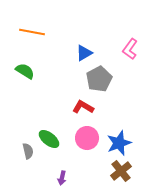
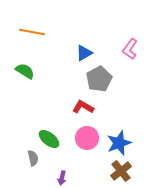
gray semicircle: moved 5 px right, 7 px down
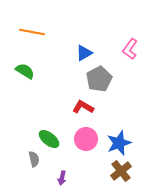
pink circle: moved 1 px left, 1 px down
gray semicircle: moved 1 px right, 1 px down
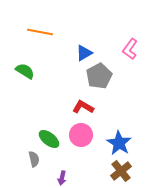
orange line: moved 8 px right
gray pentagon: moved 3 px up
pink circle: moved 5 px left, 4 px up
blue star: rotated 20 degrees counterclockwise
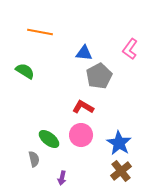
blue triangle: rotated 36 degrees clockwise
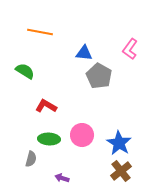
gray pentagon: rotated 15 degrees counterclockwise
red L-shape: moved 37 px left, 1 px up
pink circle: moved 1 px right
green ellipse: rotated 35 degrees counterclockwise
gray semicircle: moved 3 px left; rotated 28 degrees clockwise
purple arrow: rotated 96 degrees clockwise
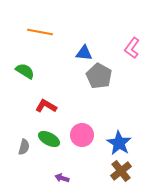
pink L-shape: moved 2 px right, 1 px up
green ellipse: rotated 25 degrees clockwise
gray semicircle: moved 7 px left, 12 px up
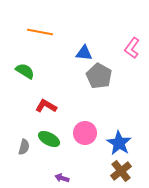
pink circle: moved 3 px right, 2 px up
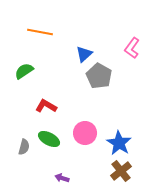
blue triangle: moved 1 px down; rotated 48 degrees counterclockwise
green semicircle: moved 1 px left; rotated 66 degrees counterclockwise
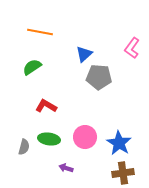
green semicircle: moved 8 px right, 4 px up
gray pentagon: moved 1 px down; rotated 25 degrees counterclockwise
pink circle: moved 4 px down
green ellipse: rotated 20 degrees counterclockwise
brown cross: moved 2 px right, 2 px down; rotated 30 degrees clockwise
purple arrow: moved 4 px right, 10 px up
